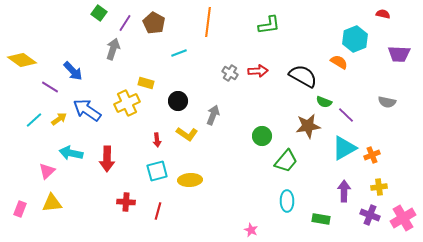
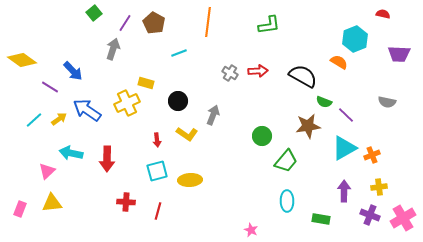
green square at (99, 13): moved 5 px left; rotated 14 degrees clockwise
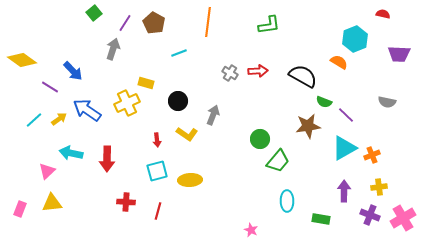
green circle at (262, 136): moved 2 px left, 3 px down
green trapezoid at (286, 161): moved 8 px left
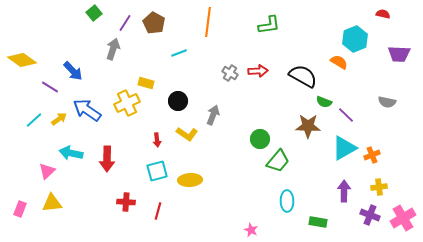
brown star at (308, 126): rotated 10 degrees clockwise
green rectangle at (321, 219): moved 3 px left, 3 px down
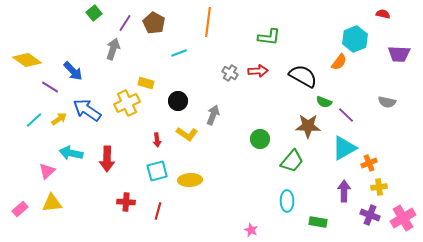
green L-shape at (269, 25): moved 12 px down; rotated 15 degrees clockwise
yellow diamond at (22, 60): moved 5 px right
orange semicircle at (339, 62): rotated 96 degrees clockwise
orange cross at (372, 155): moved 3 px left, 8 px down
green trapezoid at (278, 161): moved 14 px right
pink rectangle at (20, 209): rotated 28 degrees clockwise
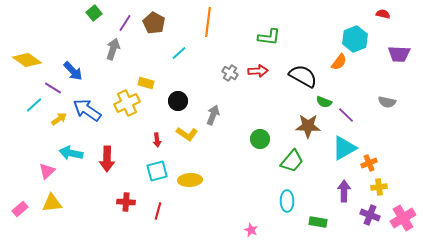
cyan line at (179, 53): rotated 21 degrees counterclockwise
purple line at (50, 87): moved 3 px right, 1 px down
cyan line at (34, 120): moved 15 px up
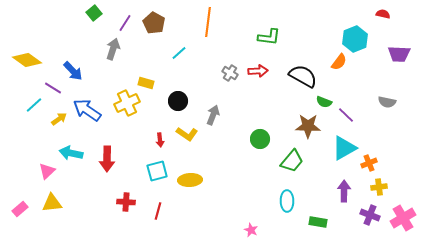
red arrow at (157, 140): moved 3 px right
